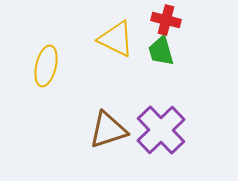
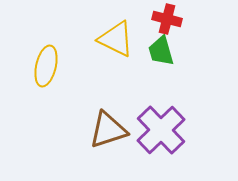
red cross: moved 1 px right, 1 px up
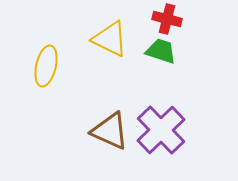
yellow triangle: moved 6 px left
green trapezoid: rotated 124 degrees clockwise
brown triangle: moved 2 px right, 1 px down; rotated 42 degrees clockwise
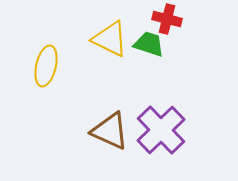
green trapezoid: moved 12 px left, 7 px up
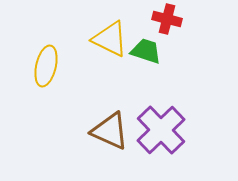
green trapezoid: moved 3 px left, 7 px down
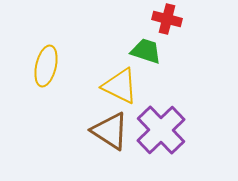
yellow triangle: moved 10 px right, 47 px down
brown triangle: rotated 9 degrees clockwise
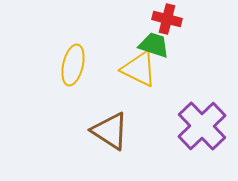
green trapezoid: moved 8 px right, 6 px up
yellow ellipse: moved 27 px right, 1 px up
yellow triangle: moved 19 px right, 17 px up
purple cross: moved 41 px right, 4 px up
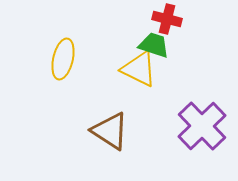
yellow ellipse: moved 10 px left, 6 px up
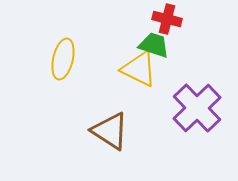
purple cross: moved 5 px left, 18 px up
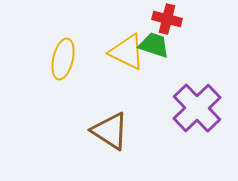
yellow triangle: moved 12 px left, 17 px up
